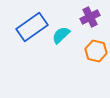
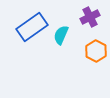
cyan semicircle: rotated 24 degrees counterclockwise
orange hexagon: rotated 15 degrees clockwise
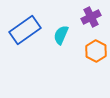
purple cross: moved 1 px right
blue rectangle: moved 7 px left, 3 px down
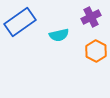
blue rectangle: moved 5 px left, 8 px up
cyan semicircle: moved 2 px left; rotated 126 degrees counterclockwise
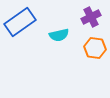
orange hexagon: moved 1 px left, 3 px up; rotated 20 degrees counterclockwise
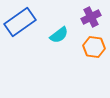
cyan semicircle: rotated 24 degrees counterclockwise
orange hexagon: moved 1 px left, 1 px up
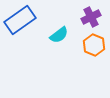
blue rectangle: moved 2 px up
orange hexagon: moved 2 px up; rotated 15 degrees clockwise
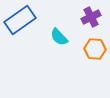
cyan semicircle: moved 2 px down; rotated 84 degrees clockwise
orange hexagon: moved 1 px right, 4 px down; rotated 20 degrees counterclockwise
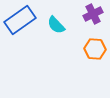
purple cross: moved 2 px right, 3 px up
cyan semicircle: moved 3 px left, 12 px up
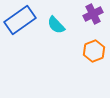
orange hexagon: moved 1 px left, 2 px down; rotated 25 degrees counterclockwise
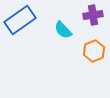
purple cross: moved 1 px down; rotated 18 degrees clockwise
cyan semicircle: moved 7 px right, 5 px down
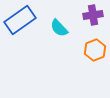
cyan semicircle: moved 4 px left, 2 px up
orange hexagon: moved 1 px right, 1 px up
